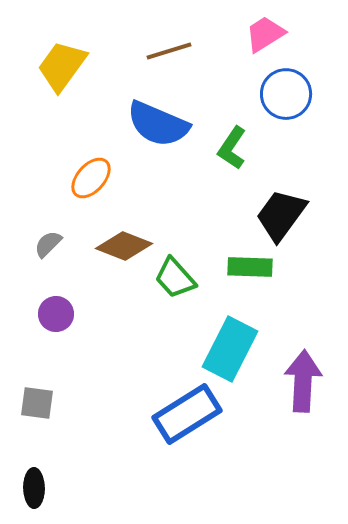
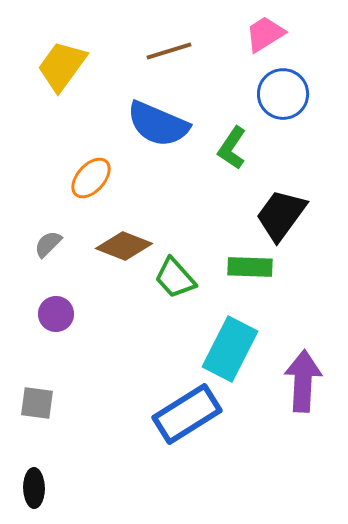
blue circle: moved 3 px left
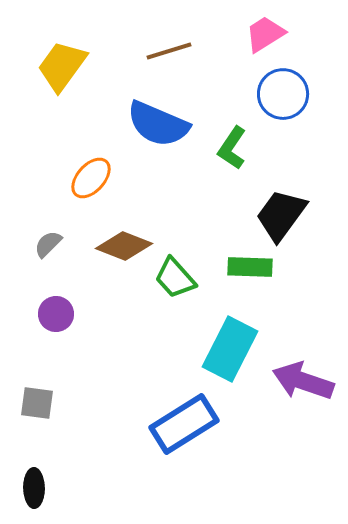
purple arrow: rotated 74 degrees counterclockwise
blue rectangle: moved 3 px left, 10 px down
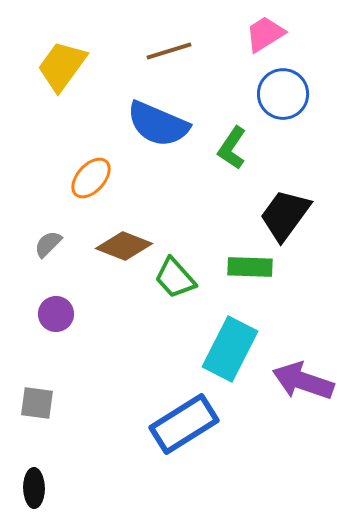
black trapezoid: moved 4 px right
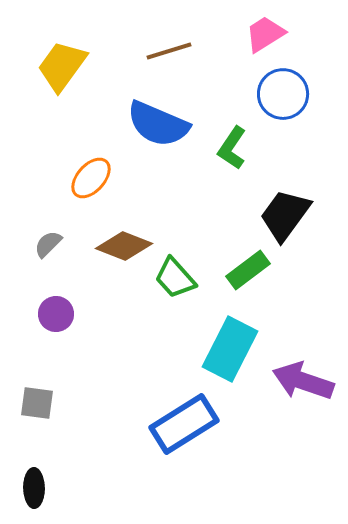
green rectangle: moved 2 px left, 3 px down; rotated 39 degrees counterclockwise
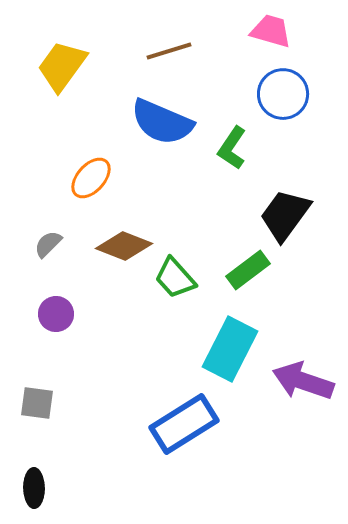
pink trapezoid: moved 6 px right, 3 px up; rotated 48 degrees clockwise
blue semicircle: moved 4 px right, 2 px up
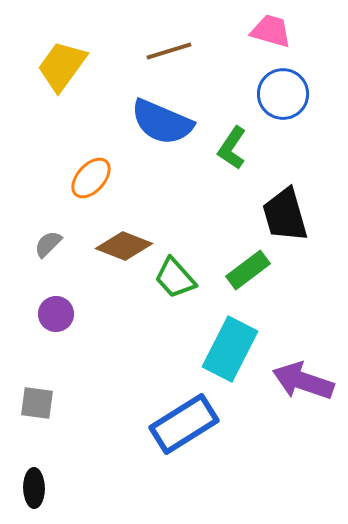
black trapezoid: rotated 52 degrees counterclockwise
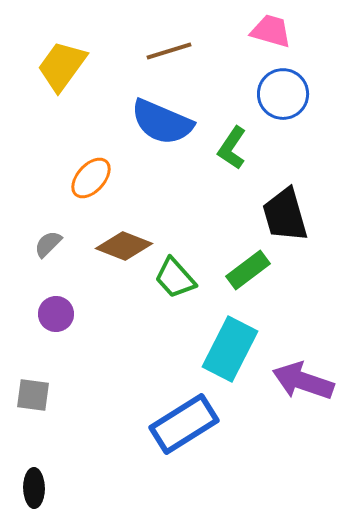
gray square: moved 4 px left, 8 px up
